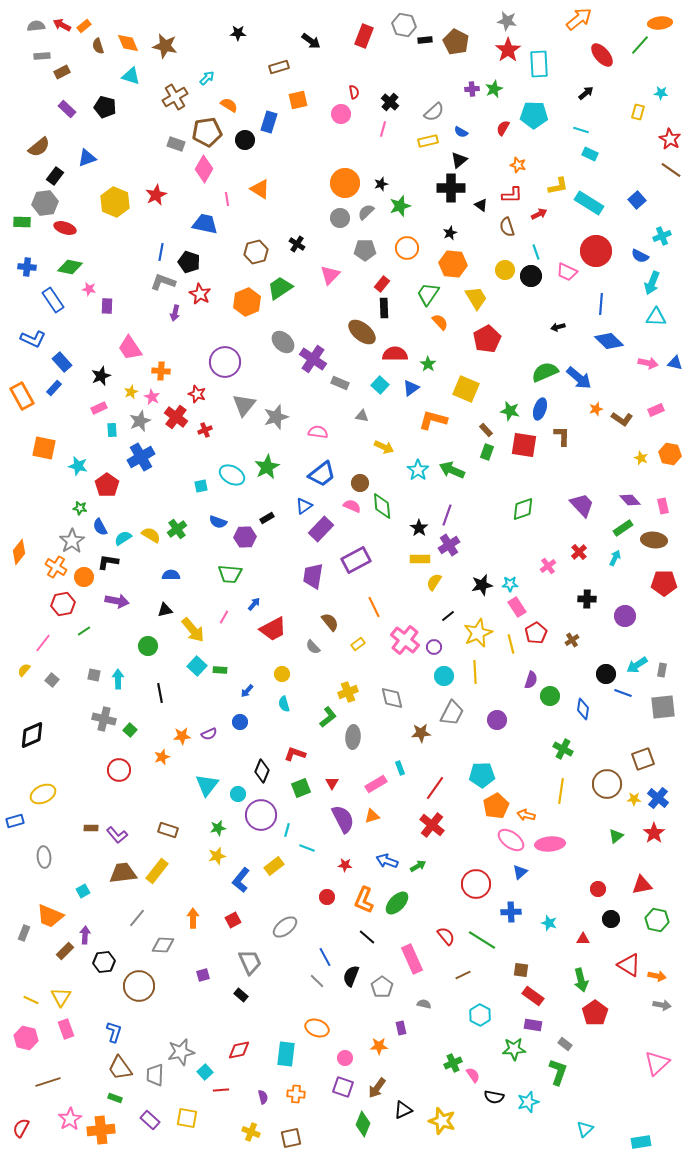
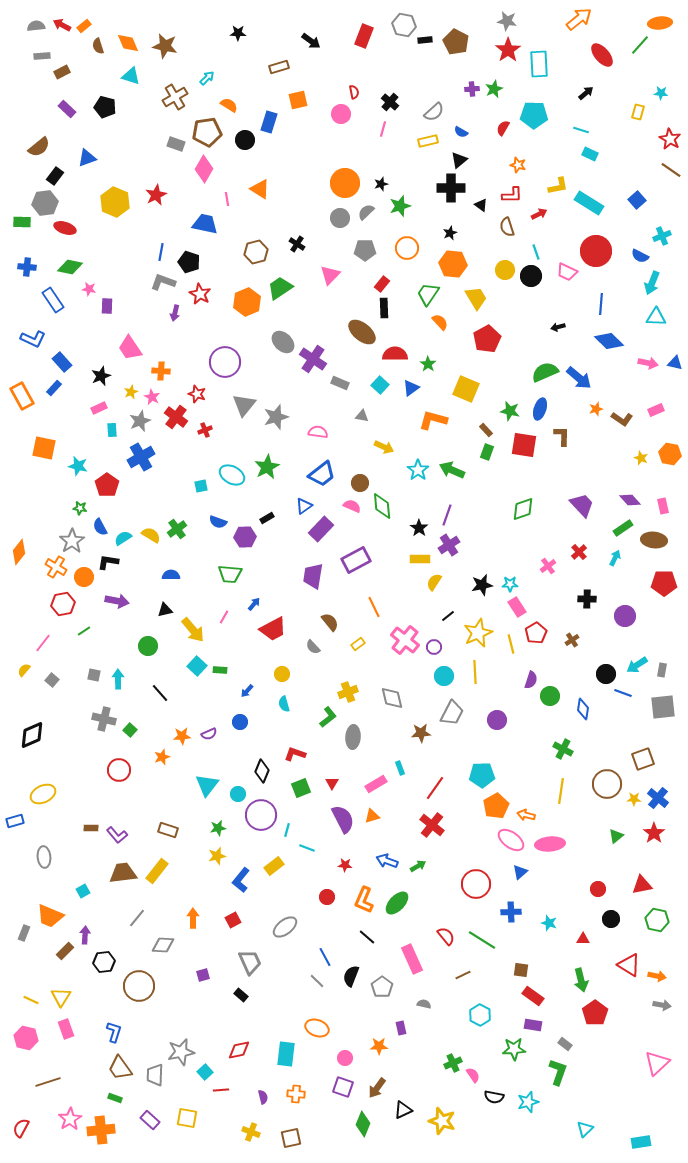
black line at (160, 693): rotated 30 degrees counterclockwise
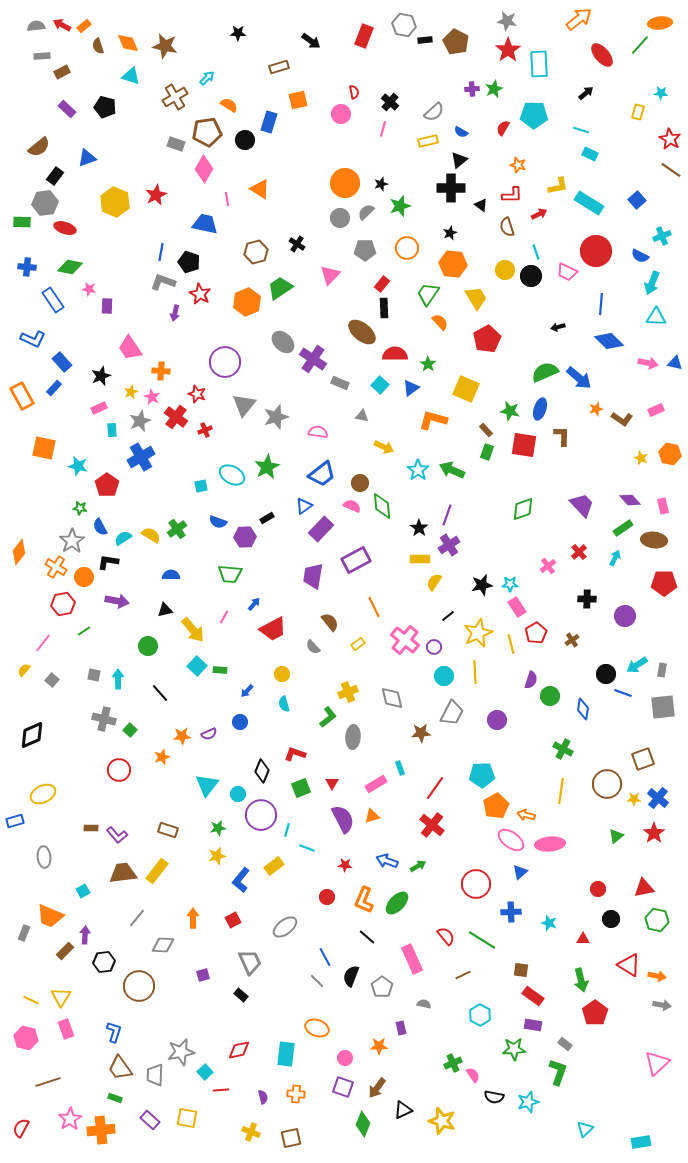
red triangle at (642, 885): moved 2 px right, 3 px down
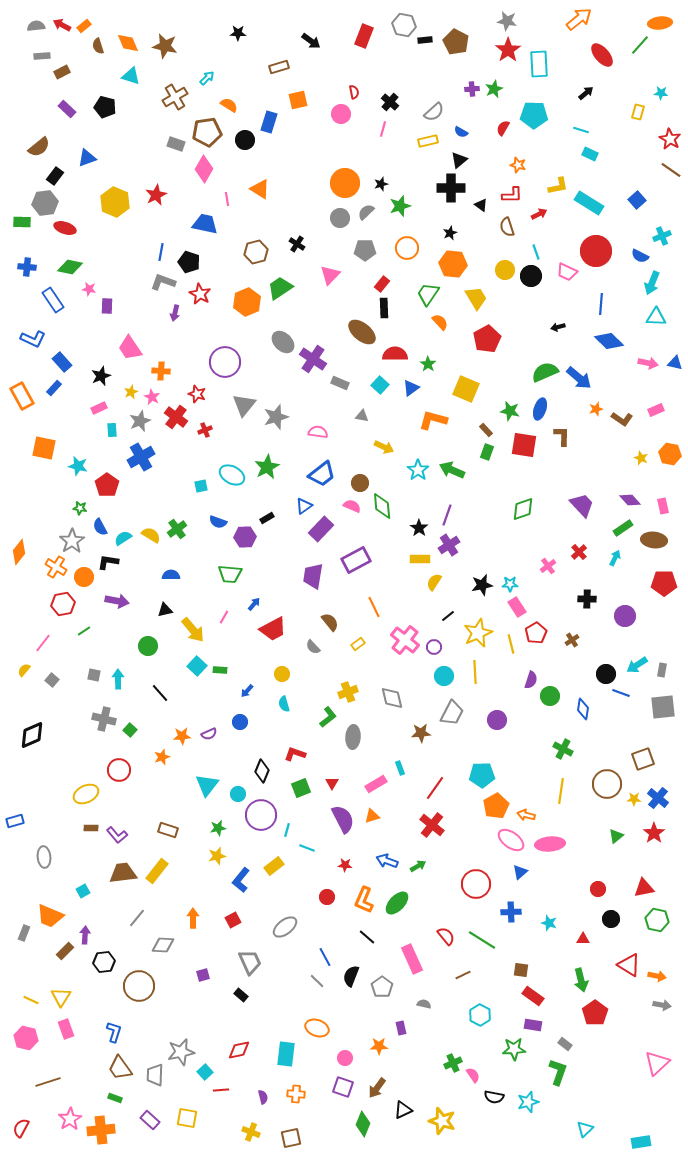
blue line at (623, 693): moved 2 px left
yellow ellipse at (43, 794): moved 43 px right
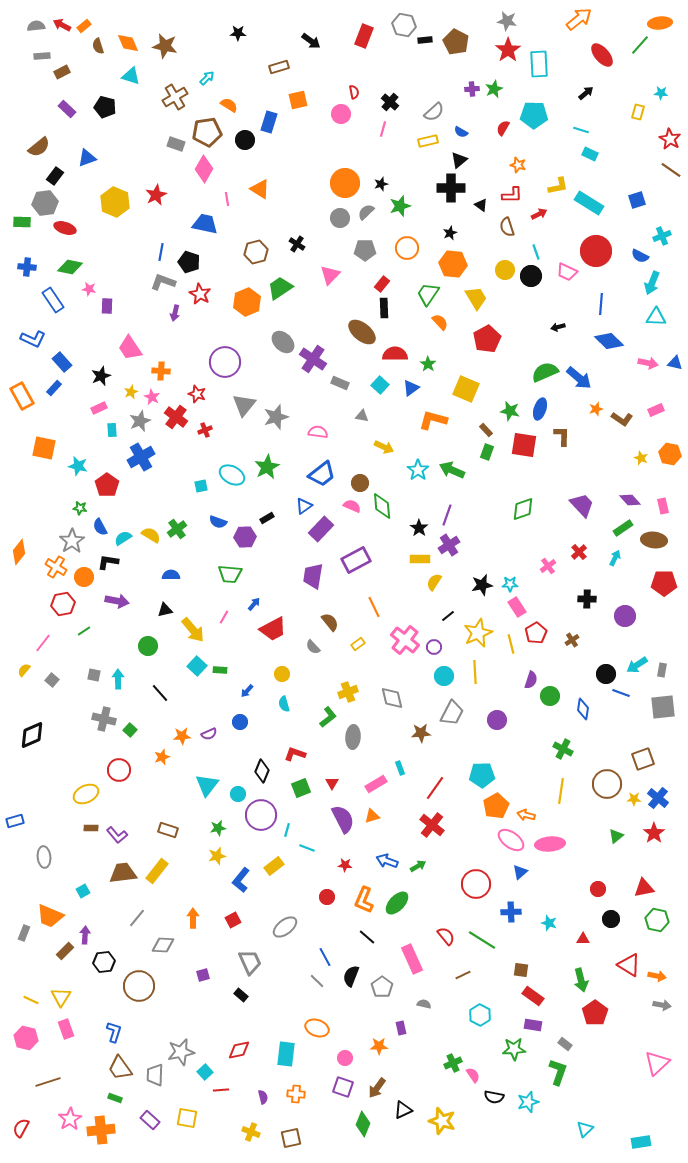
blue square at (637, 200): rotated 24 degrees clockwise
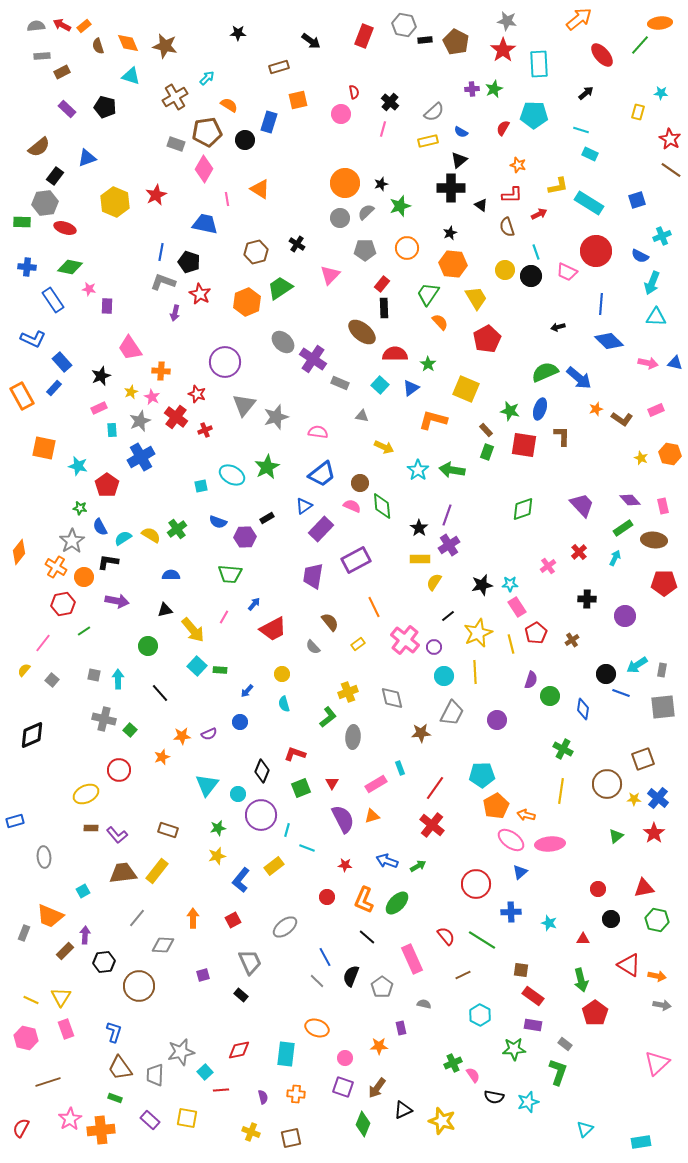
red star at (508, 50): moved 5 px left
green arrow at (452, 470): rotated 15 degrees counterclockwise
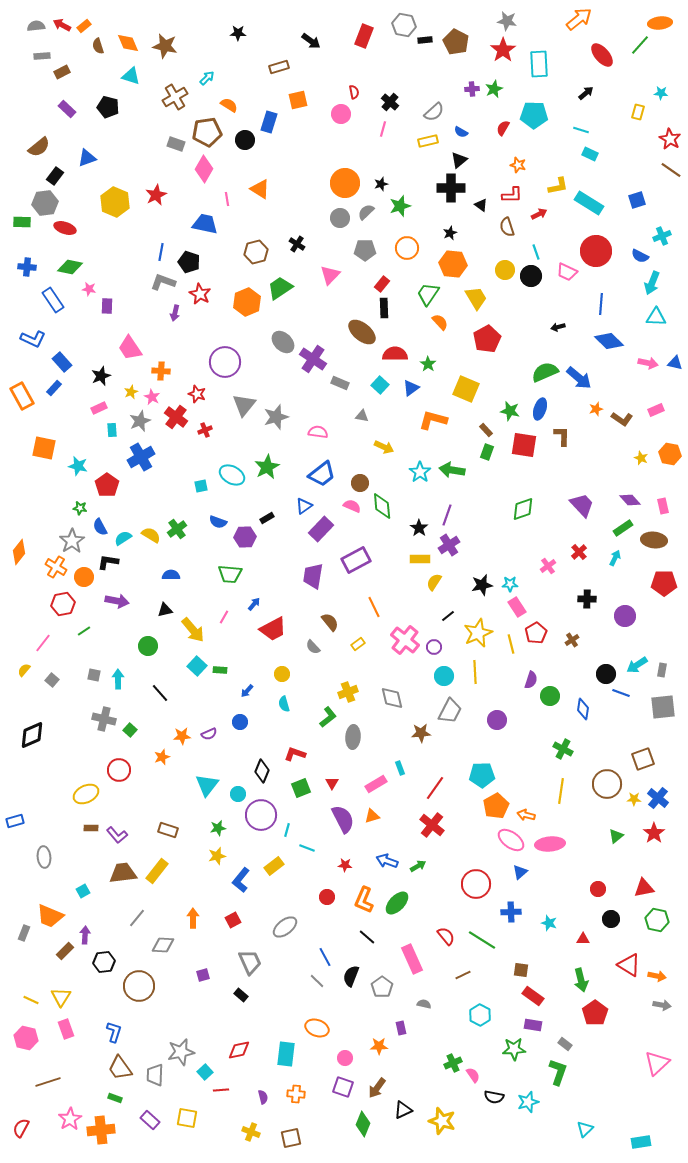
black pentagon at (105, 107): moved 3 px right
cyan star at (418, 470): moved 2 px right, 2 px down
gray trapezoid at (452, 713): moved 2 px left, 2 px up
